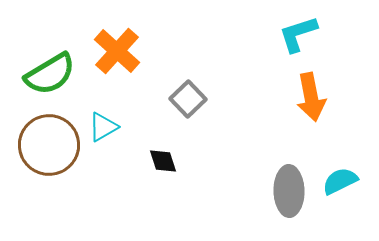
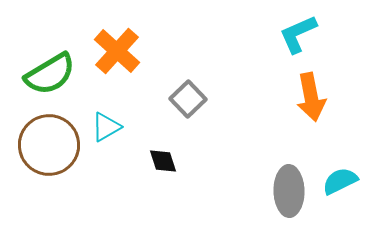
cyan L-shape: rotated 6 degrees counterclockwise
cyan triangle: moved 3 px right
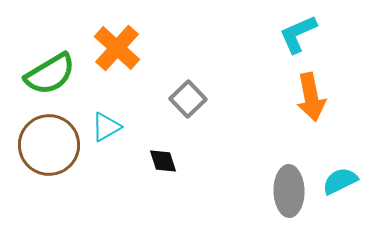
orange cross: moved 3 px up
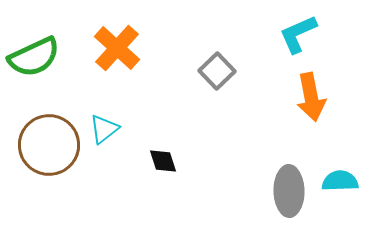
green semicircle: moved 16 px left, 17 px up; rotated 6 degrees clockwise
gray square: moved 29 px right, 28 px up
cyan triangle: moved 2 px left, 2 px down; rotated 8 degrees counterclockwise
cyan semicircle: rotated 24 degrees clockwise
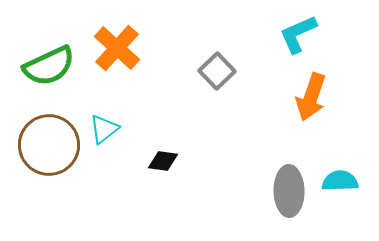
green semicircle: moved 15 px right, 9 px down
orange arrow: rotated 30 degrees clockwise
black diamond: rotated 64 degrees counterclockwise
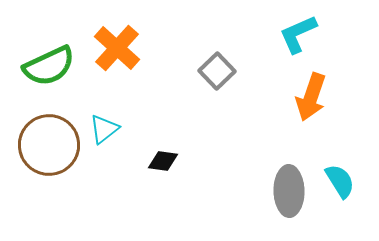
cyan semicircle: rotated 60 degrees clockwise
